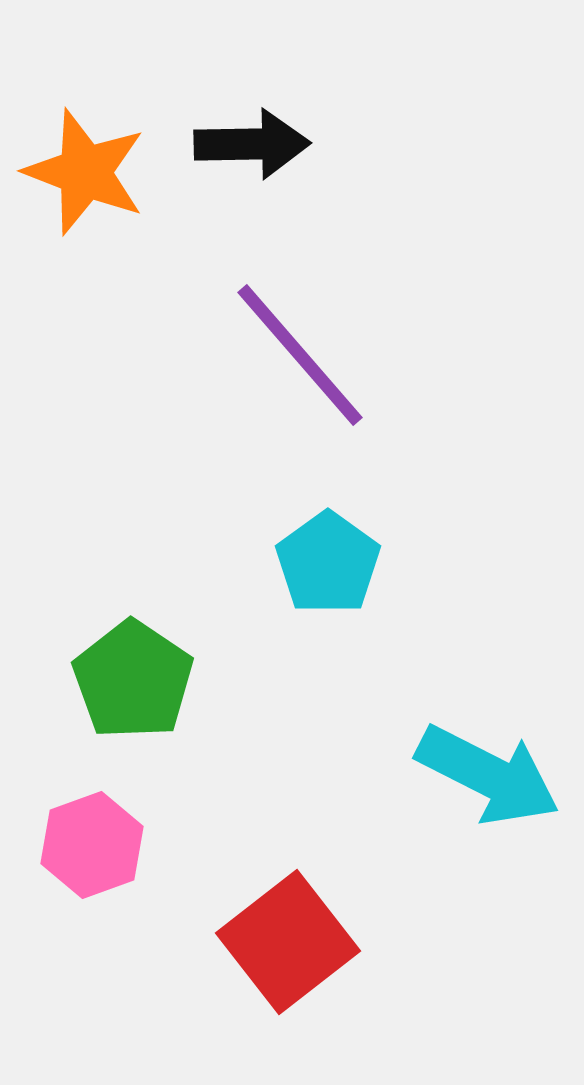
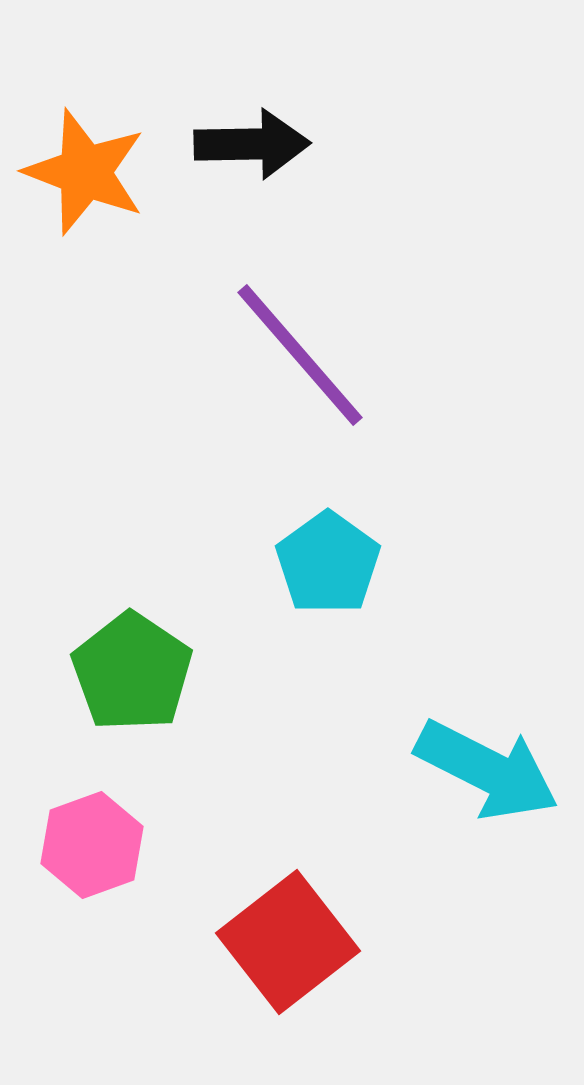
green pentagon: moved 1 px left, 8 px up
cyan arrow: moved 1 px left, 5 px up
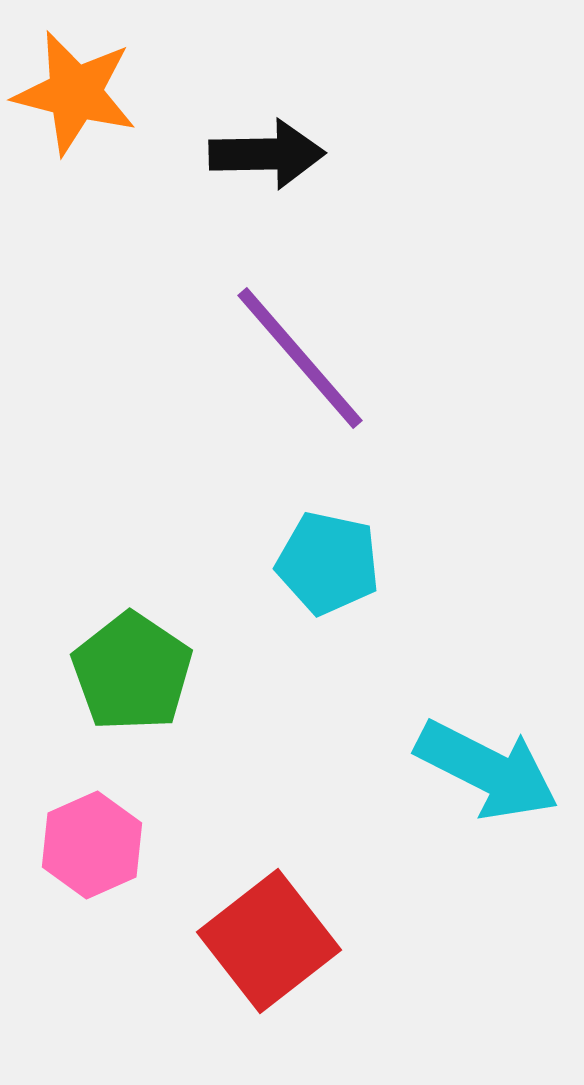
black arrow: moved 15 px right, 10 px down
orange star: moved 10 px left, 79 px up; rotated 7 degrees counterclockwise
purple line: moved 3 px down
cyan pentagon: rotated 24 degrees counterclockwise
pink hexagon: rotated 4 degrees counterclockwise
red square: moved 19 px left, 1 px up
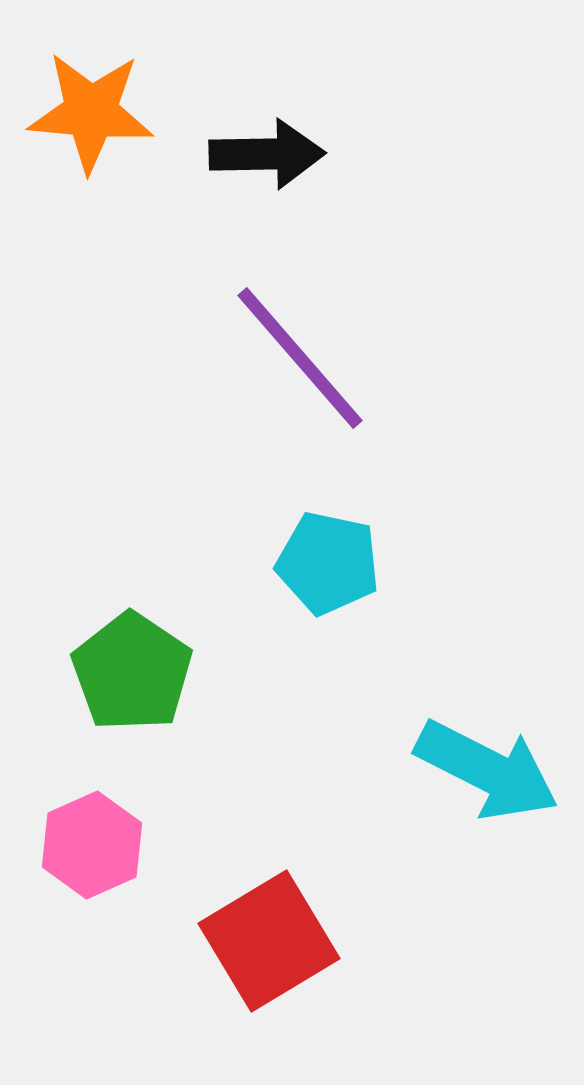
orange star: moved 16 px right, 19 px down; rotated 9 degrees counterclockwise
red square: rotated 7 degrees clockwise
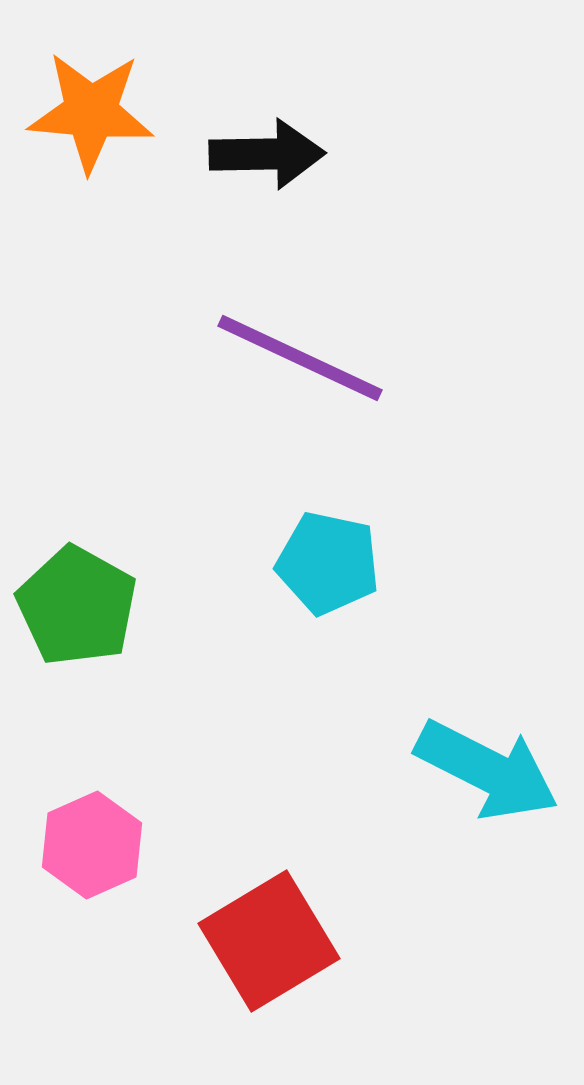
purple line: rotated 24 degrees counterclockwise
green pentagon: moved 55 px left, 66 px up; rotated 5 degrees counterclockwise
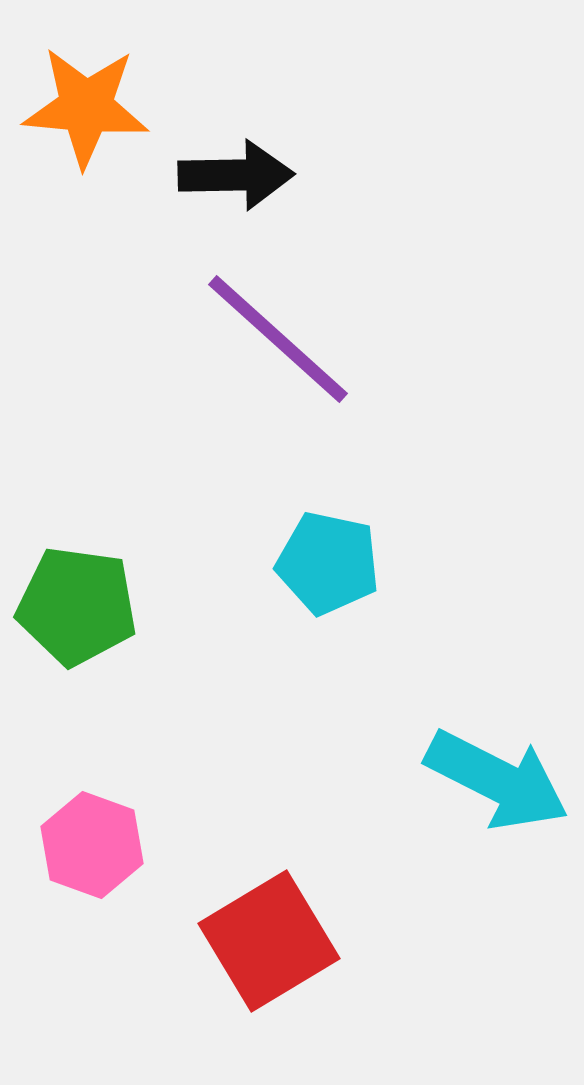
orange star: moved 5 px left, 5 px up
black arrow: moved 31 px left, 21 px down
purple line: moved 22 px left, 19 px up; rotated 17 degrees clockwise
green pentagon: rotated 21 degrees counterclockwise
cyan arrow: moved 10 px right, 10 px down
pink hexagon: rotated 16 degrees counterclockwise
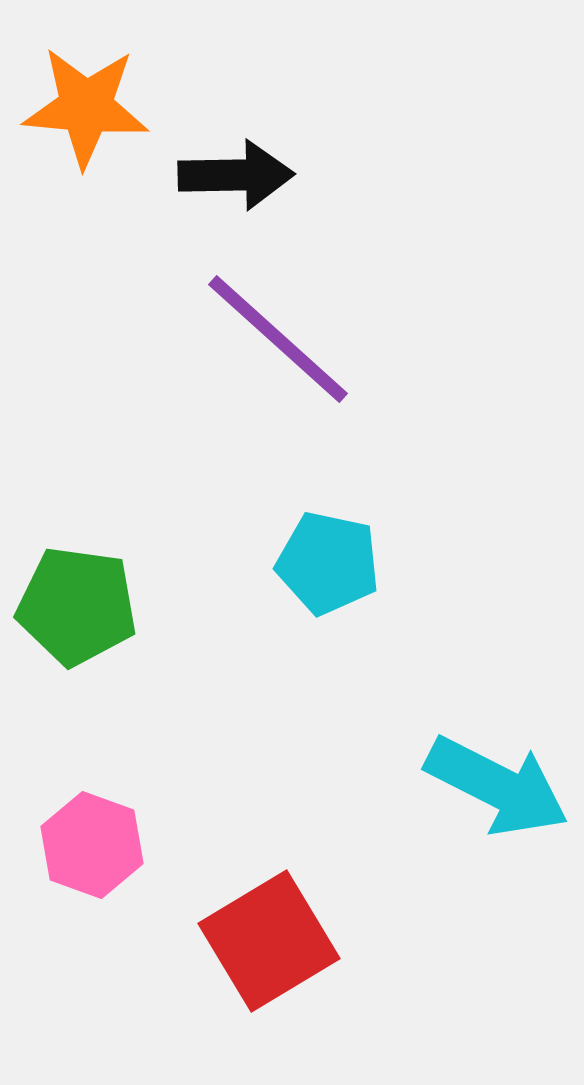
cyan arrow: moved 6 px down
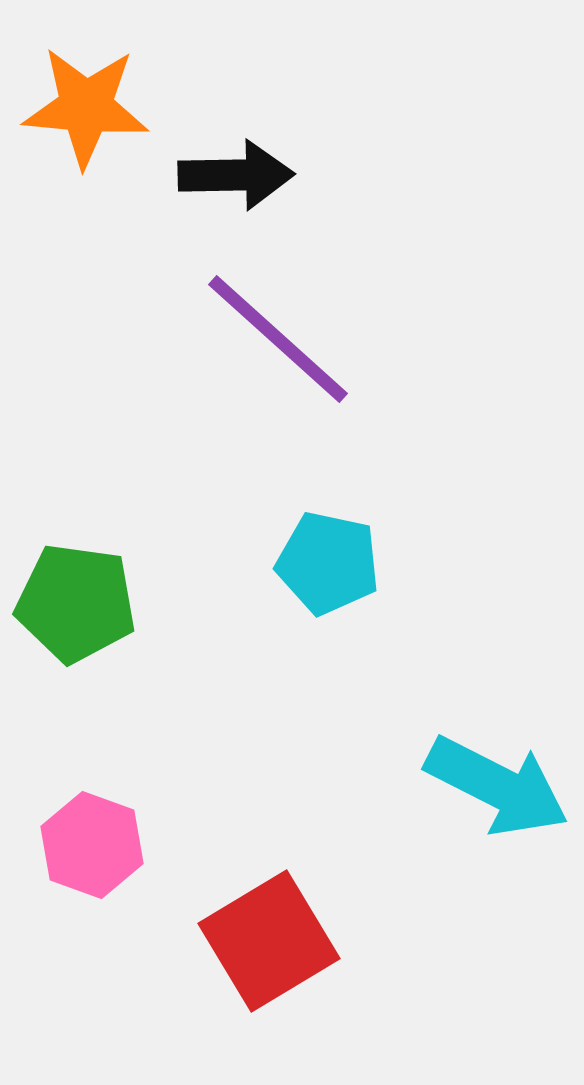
green pentagon: moved 1 px left, 3 px up
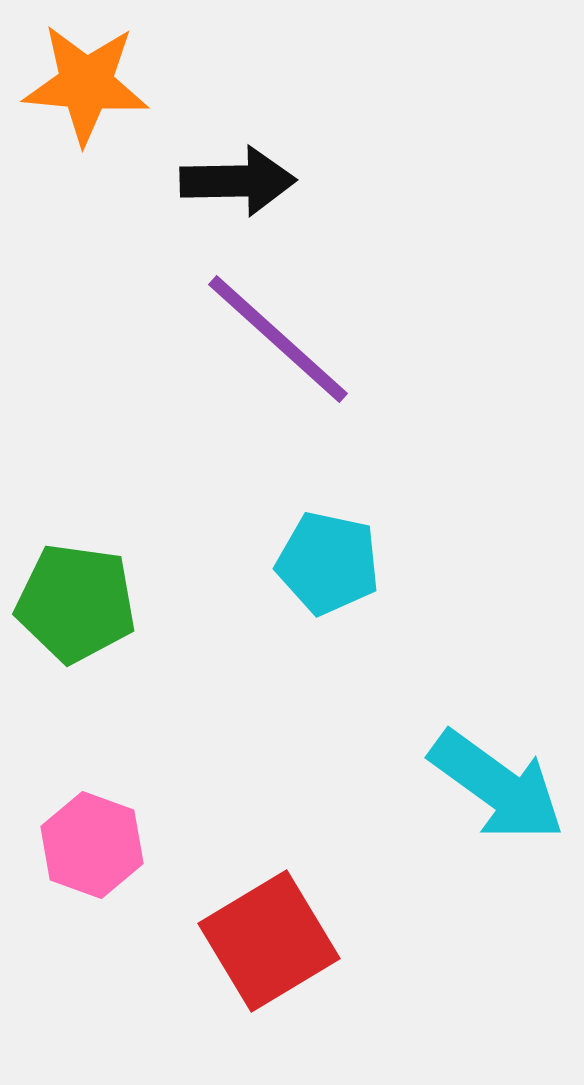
orange star: moved 23 px up
black arrow: moved 2 px right, 6 px down
cyan arrow: rotated 9 degrees clockwise
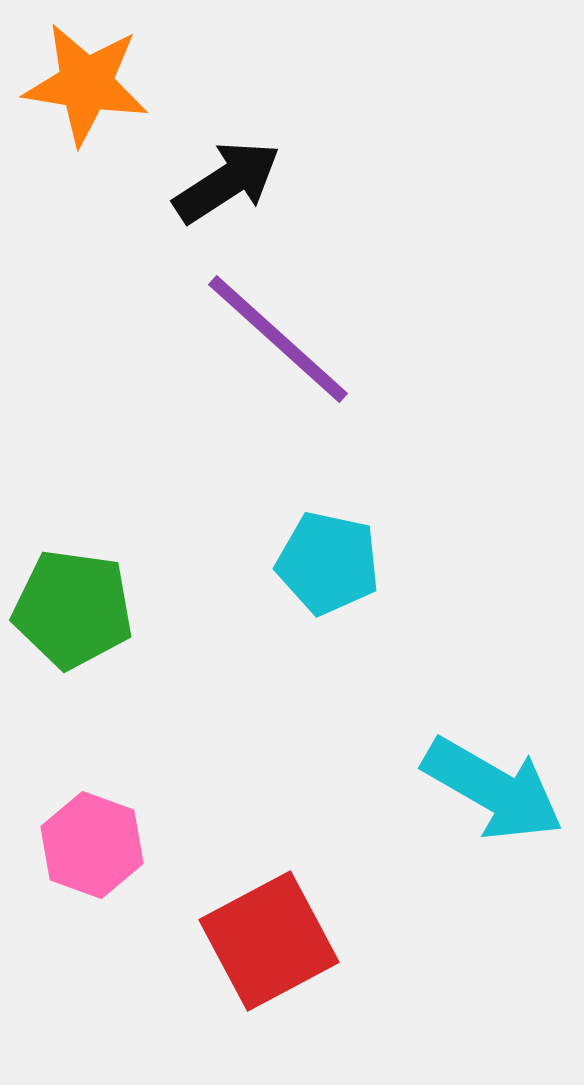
orange star: rotated 4 degrees clockwise
black arrow: moved 11 px left, 1 px down; rotated 32 degrees counterclockwise
green pentagon: moved 3 px left, 6 px down
cyan arrow: moved 4 px left, 3 px down; rotated 6 degrees counterclockwise
red square: rotated 3 degrees clockwise
